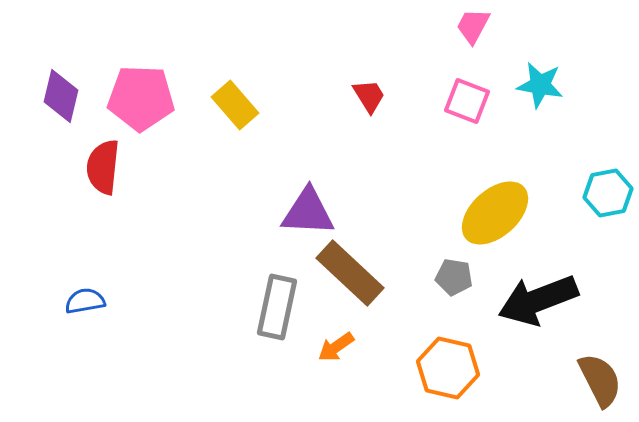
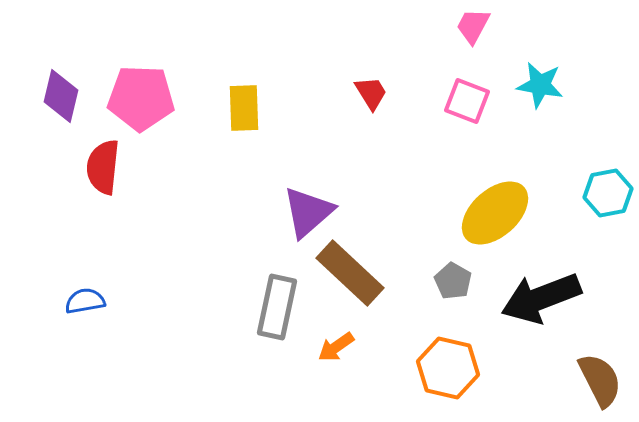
red trapezoid: moved 2 px right, 3 px up
yellow rectangle: moved 9 px right, 3 px down; rotated 39 degrees clockwise
purple triangle: rotated 44 degrees counterclockwise
gray pentagon: moved 1 px left, 4 px down; rotated 21 degrees clockwise
black arrow: moved 3 px right, 2 px up
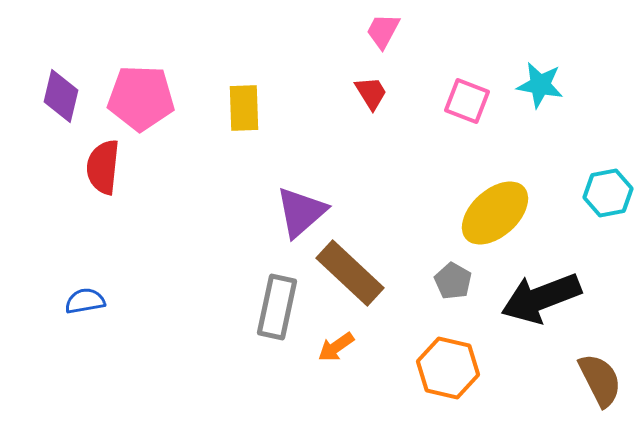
pink trapezoid: moved 90 px left, 5 px down
purple triangle: moved 7 px left
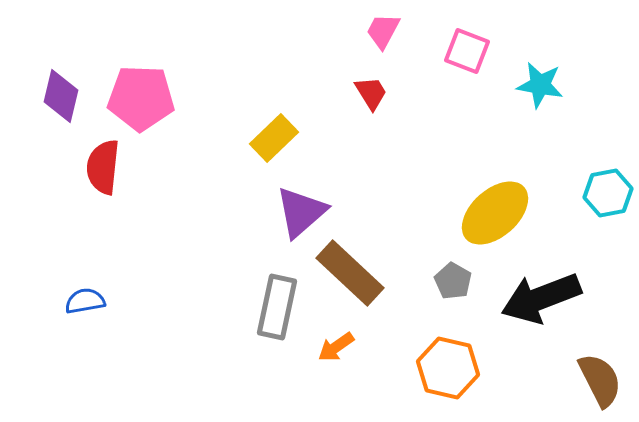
pink square: moved 50 px up
yellow rectangle: moved 30 px right, 30 px down; rotated 48 degrees clockwise
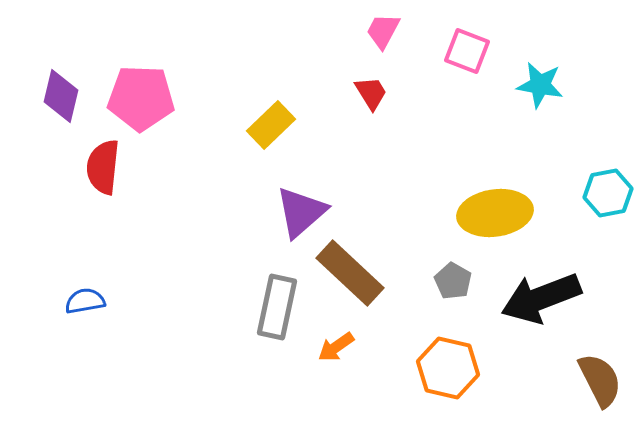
yellow rectangle: moved 3 px left, 13 px up
yellow ellipse: rotated 34 degrees clockwise
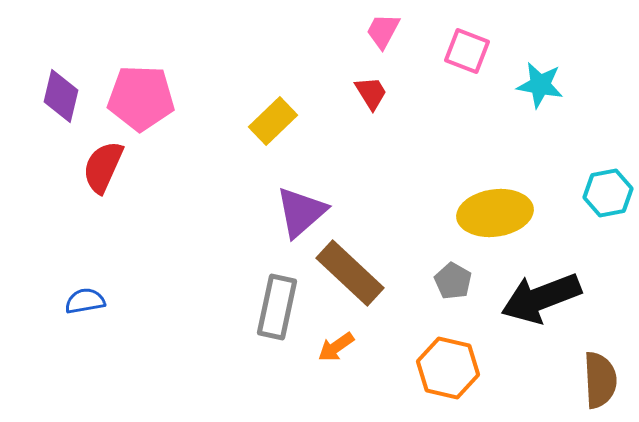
yellow rectangle: moved 2 px right, 4 px up
red semicircle: rotated 18 degrees clockwise
brown semicircle: rotated 24 degrees clockwise
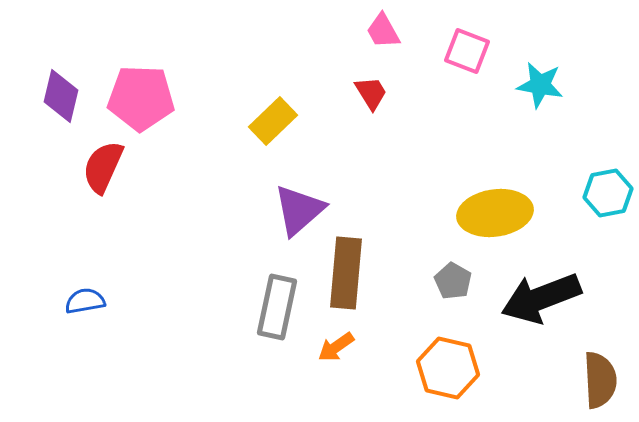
pink trapezoid: rotated 57 degrees counterclockwise
purple triangle: moved 2 px left, 2 px up
brown rectangle: moved 4 px left; rotated 52 degrees clockwise
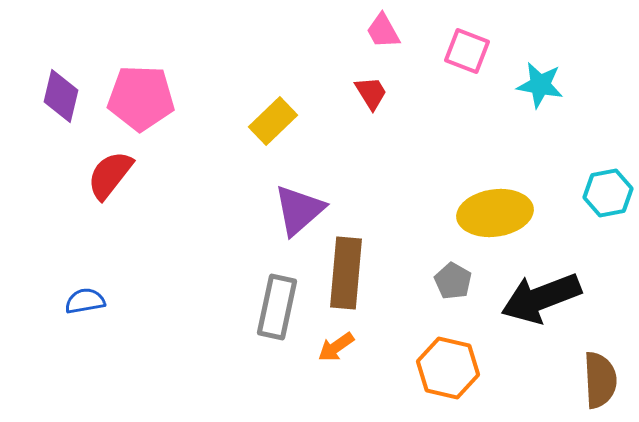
red semicircle: moved 7 px right, 8 px down; rotated 14 degrees clockwise
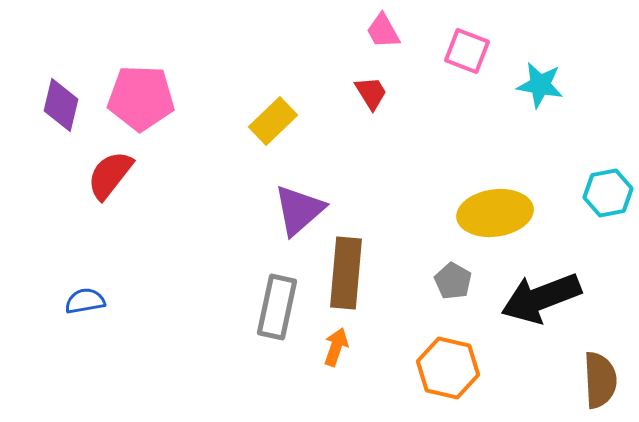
purple diamond: moved 9 px down
orange arrow: rotated 144 degrees clockwise
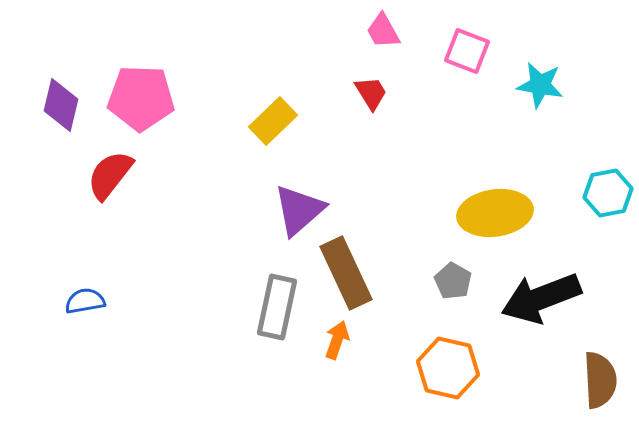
brown rectangle: rotated 30 degrees counterclockwise
orange arrow: moved 1 px right, 7 px up
